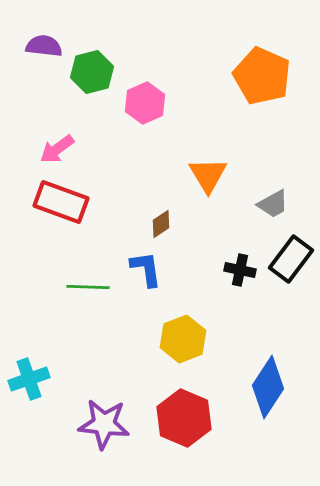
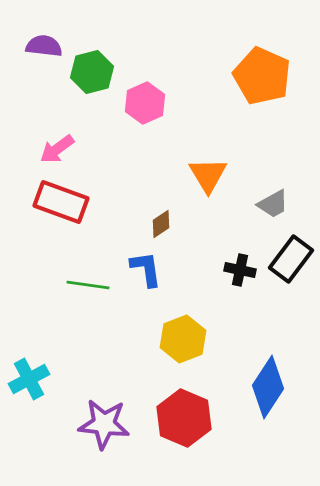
green line: moved 2 px up; rotated 6 degrees clockwise
cyan cross: rotated 9 degrees counterclockwise
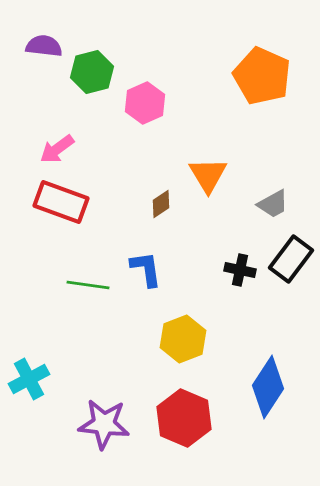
brown diamond: moved 20 px up
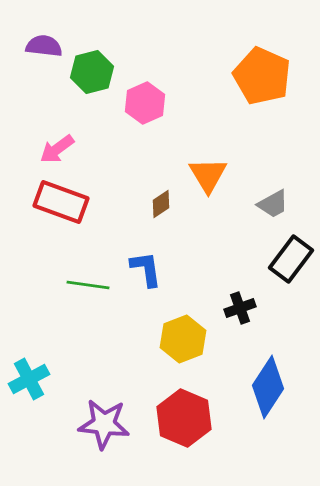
black cross: moved 38 px down; rotated 32 degrees counterclockwise
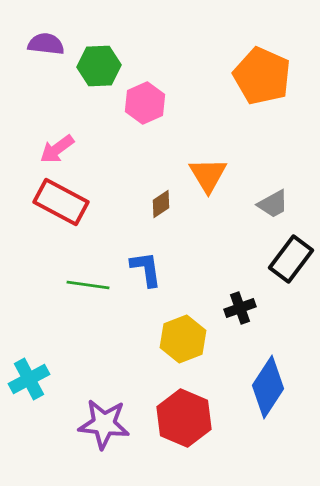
purple semicircle: moved 2 px right, 2 px up
green hexagon: moved 7 px right, 6 px up; rotated 12 degrees clockwise
red rectangle: rotated 8 degrees clockwise
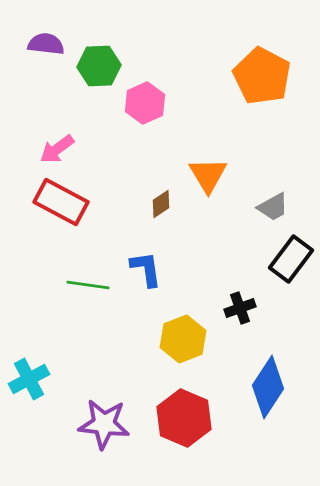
orange pentagon: rotated 4 degrees clockwise
gray trapezoid: moved 3 px down
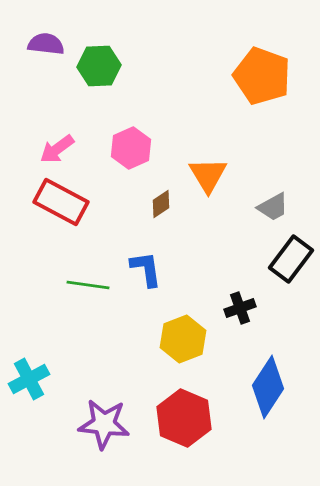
orange pentagon: rotated 8 degrees counterclockwise
pink hexagon: moved 14 px left, 45 px down
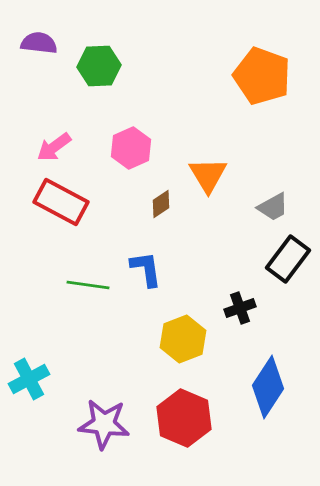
purple semicircle: moved 7 px left, 1 px up
pink arrow: moved 3 px left, 2 px up
black rectangle: moved 3 px left
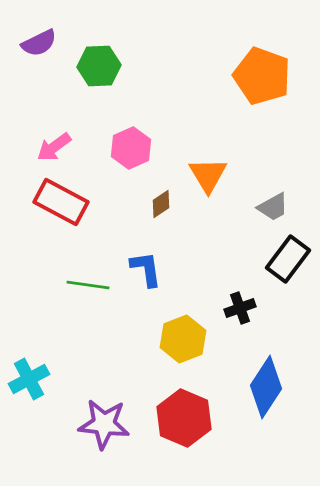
purple semicircle: rotated 147 degrees clockwise
blue diamond: moved 2 px left
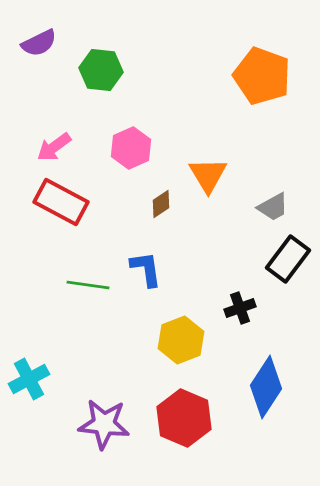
green hexagon: moved 2 px right, 4 px down; rotated 9 degrees clockwise
yellow hexagon: moved 2 px left, 1 px down
